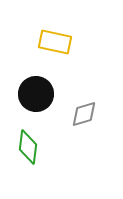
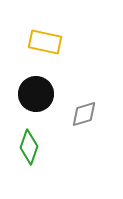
yellow rectangle: moved 10 px left
green diamond: moved 1 px right; rotated 12 degrees clockwise
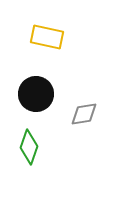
yellow rectangle: moved 2 px right, 5 px up
gray diamond: rotated 8 degrees clockwise
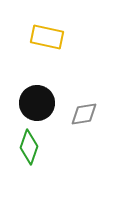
black circle: moved 1 px right, 9 px down
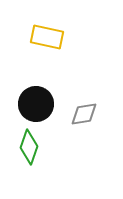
black circle: moved 1 px left, 1 px down
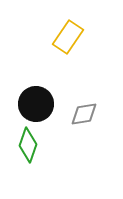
yellow rectangle: moved 21 px right; rotated 68 degrees counterclockwise
green diamond: moved 1 px left, 2 px up
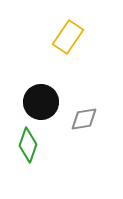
black circle: moved 5 px right, 2 px up
gray diamond: moved 5 px down
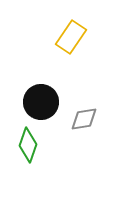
yellow rectangle: moved 3 px right
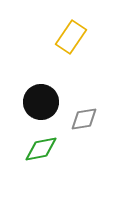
green diamond: moved 13 px right, 4 px down; rotated 60 degrees clockwise
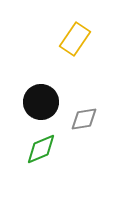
yellow rectangle: moved 4 px right, 2 px down
green diamond: rotated 12 degrees counterclockwise
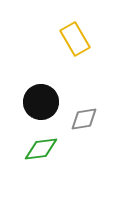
yellow rectangle: rotated 64 degrees counterclockwise
green diamond: rotated 16 degrees clockwise
